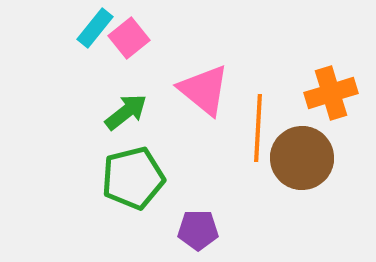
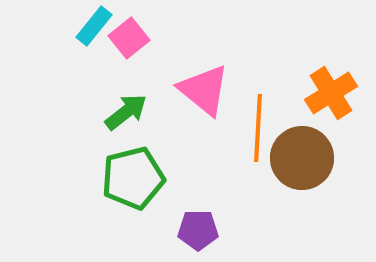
cyan rectangle: moved 1 px left, 2 px up
orange cross: rotated 15 degrees counterclockwise
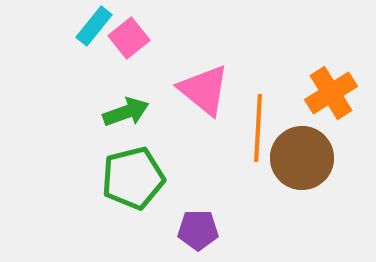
green arrow: rotated 18 degrees clockwise
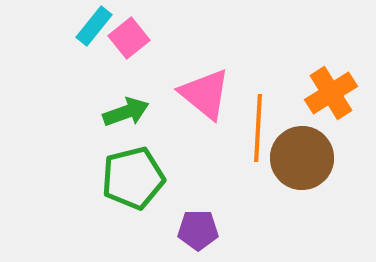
pink triangle: moved 1 px right, 4 px down
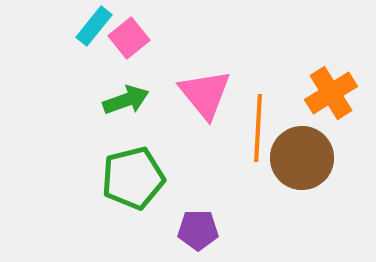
pink triangle: rotated 12 degrees clockwise
green arrow: moved 12 px up
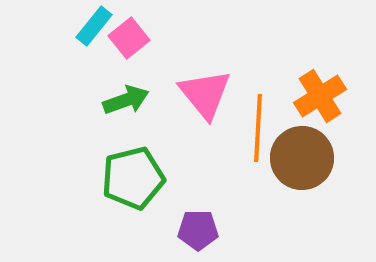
orange cross: moved 11 px left, 3 px down
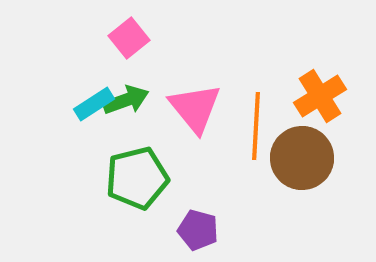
cyan rectangle: moved 78 px down; rotated 18 degrees clockwise
pink triangle: moved 10 px left, 14 px down
orange line: moved 2 px left, 2 px up
green pentagon: moved 4 px right
purple pentagon: rotated 15 degrees clockwise
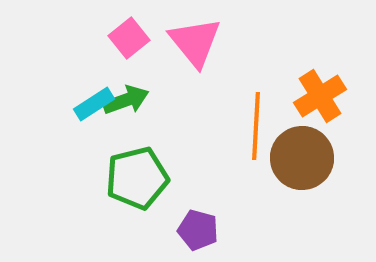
pink triangle: moved 66 px up
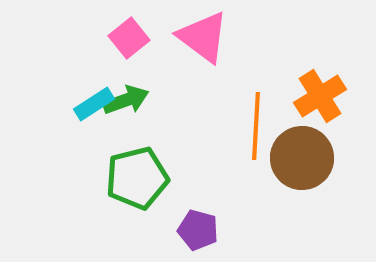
pink triangle: moved 8 px right, 5 px up; rotated 14 degrees counterclockwise
